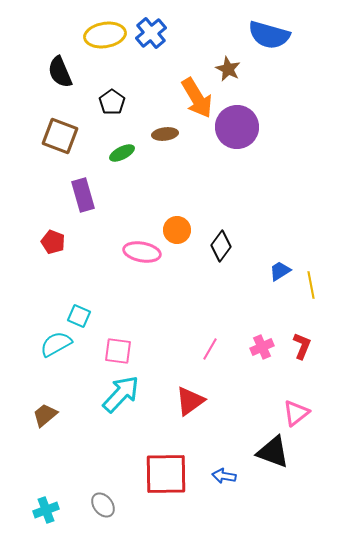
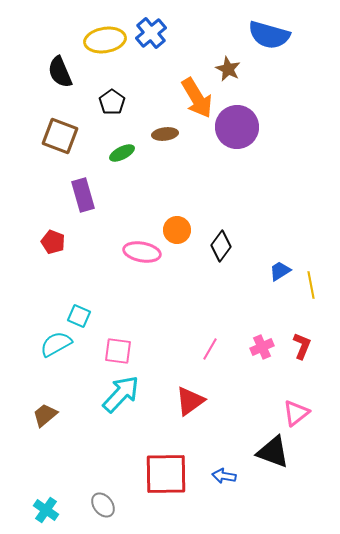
yellow ellipse: moved 5 px down
cyan cross: rotated 35 degrees counterclockwise
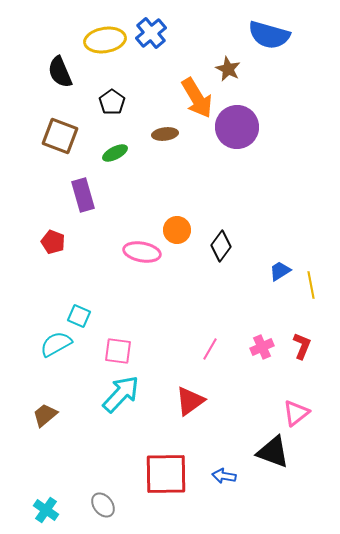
green ellipse: moved 7 px left
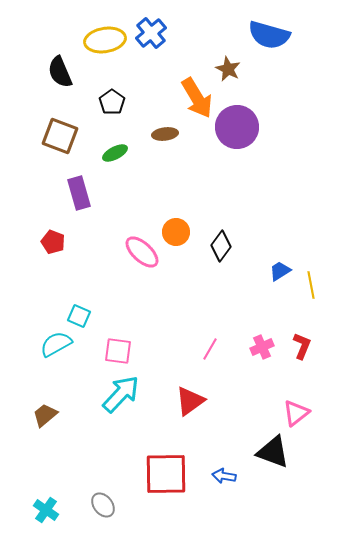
purple rectangle: moved 4 px left, 2 px up
orange circle: moved 1 px left, 2 px down
pink ellipse: rotated 33 degrees clockwise
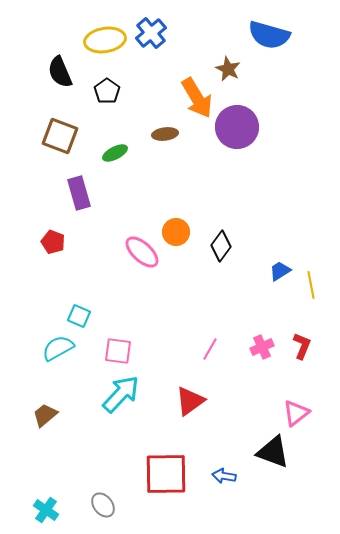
black pentagon: moved 5 px left, 11 px up
cyan semicircle: moved 2 px right, 4 px down
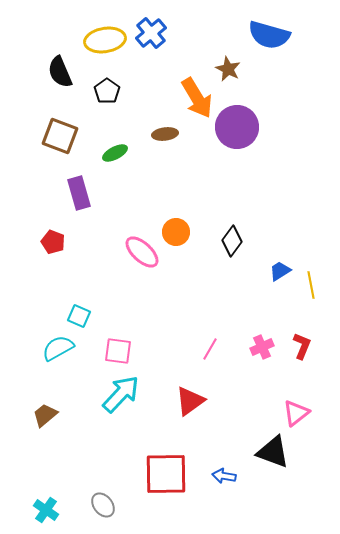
black diamond: moved 11 px right, 5 px up
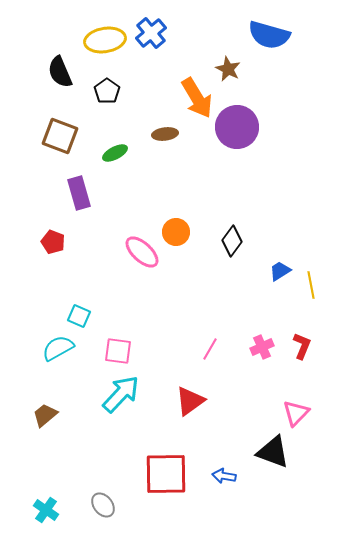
pink triangle: rotated 8 degrees counterclockwise
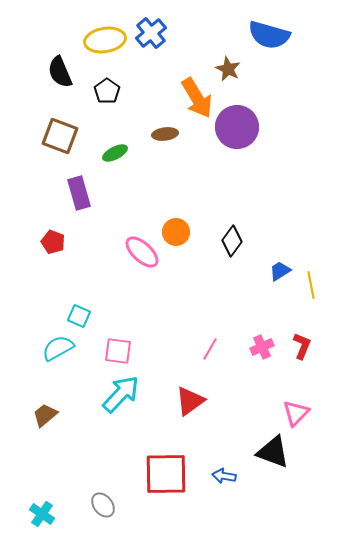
cyan cross: moved 4 px left, 4 px down
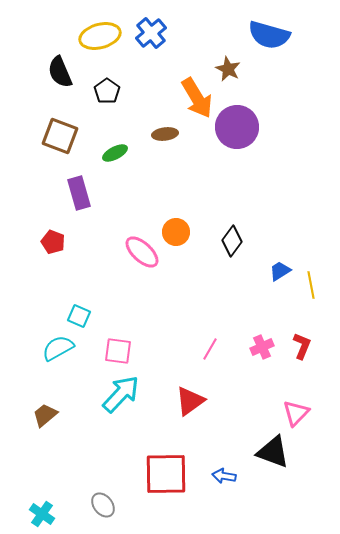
yellow ellipse: moved 5 px left, 4 px up; rotated 6 degrees counterclockwise
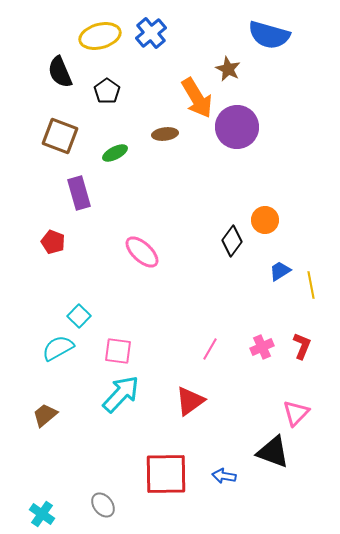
orange circle: moved 89 px right, 12 px up
cyan square: rotated 20 degrees clockwise
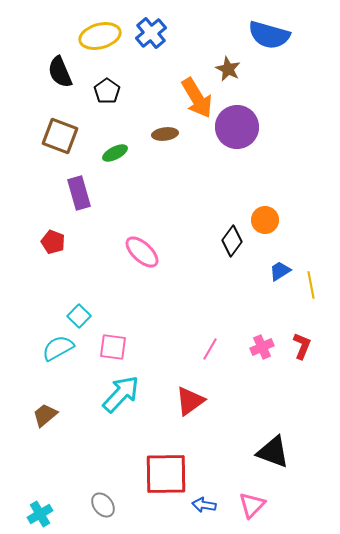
pink square: moved 5 px left, 4 px up
pink triangle: moved 44 px left, 92 px down
blue arrow: moved 20 px left, 29 px down
cyan cross: moved 2 px left; rotated 25 degrees clockwise
